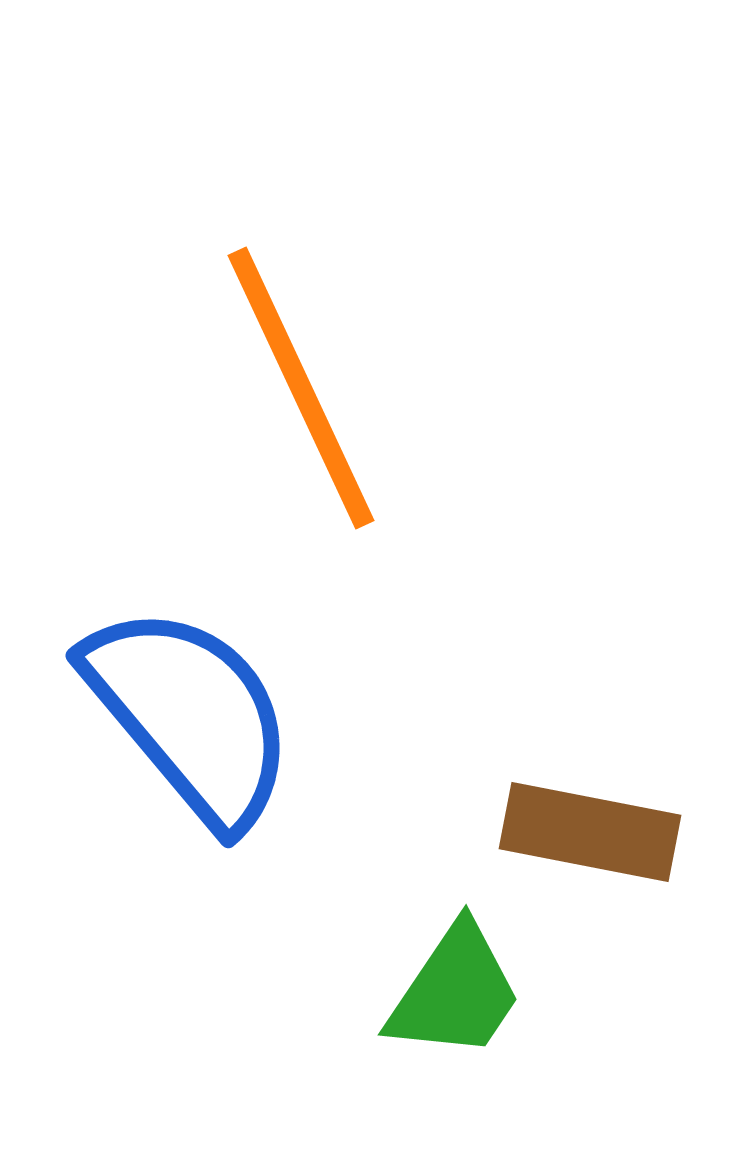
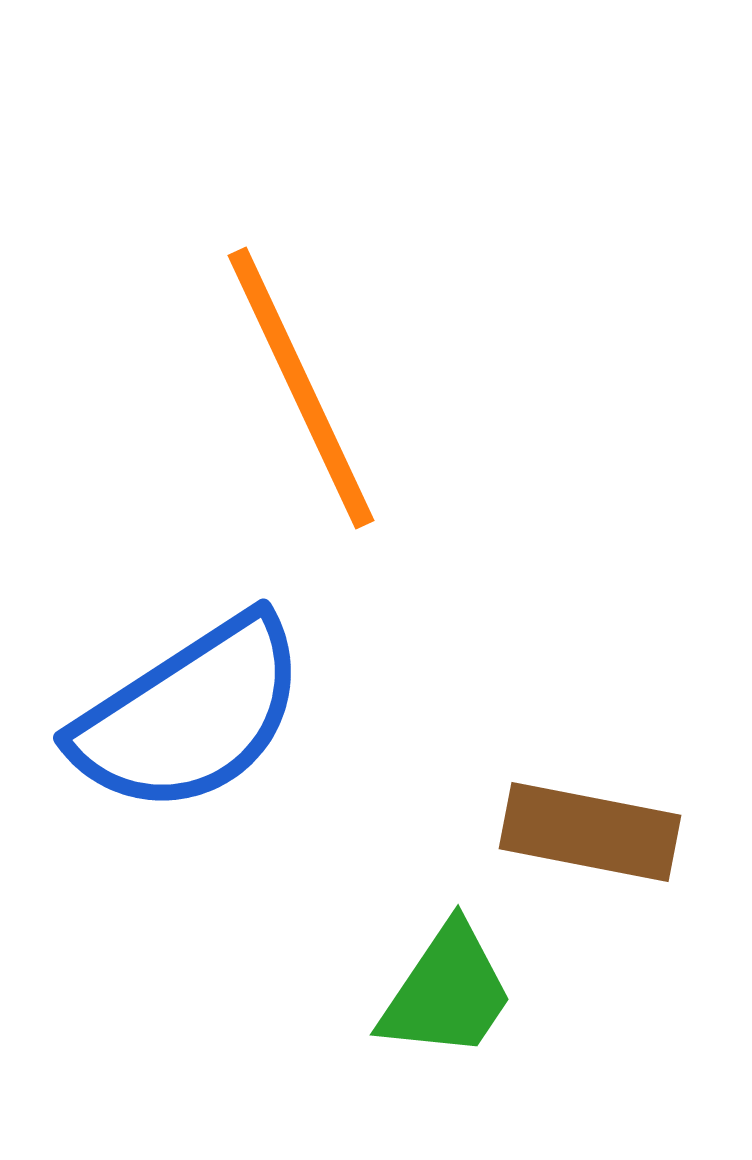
blue semicircle: rotated 97 degrees clockwise
green trapezoid: moved 8 px left
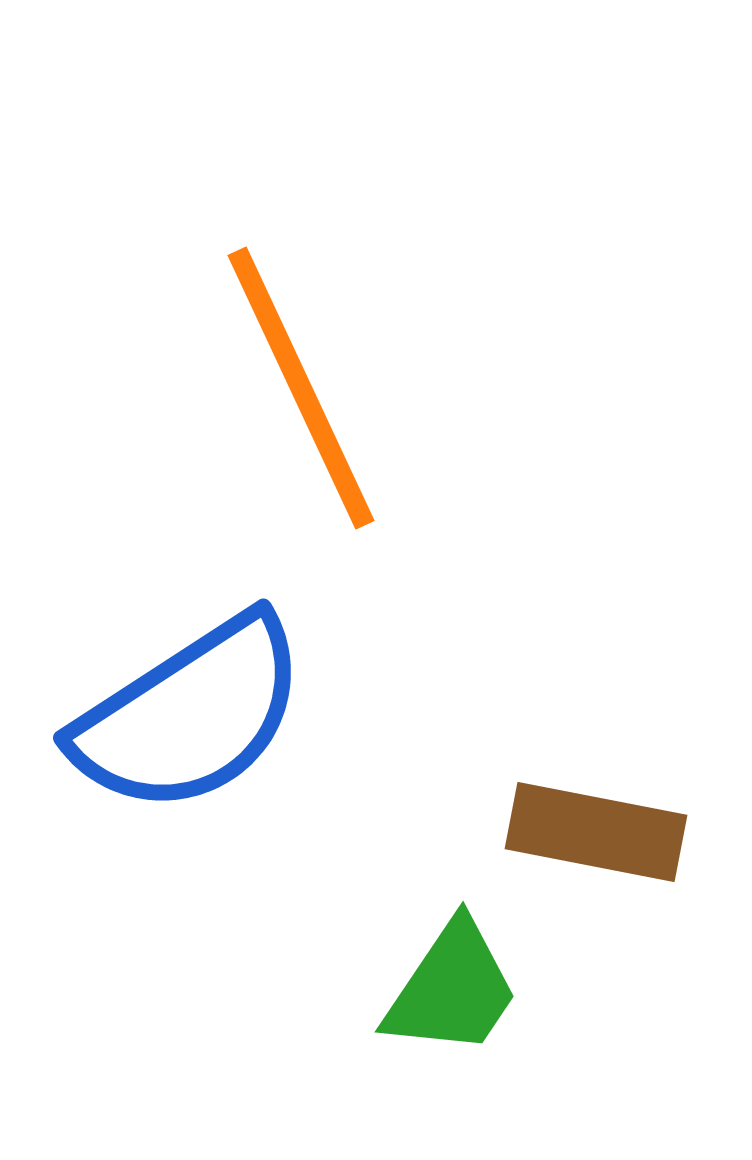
brown rectangle: moved 6 px right
green trapezoid: moved 5 px right, 3 px up
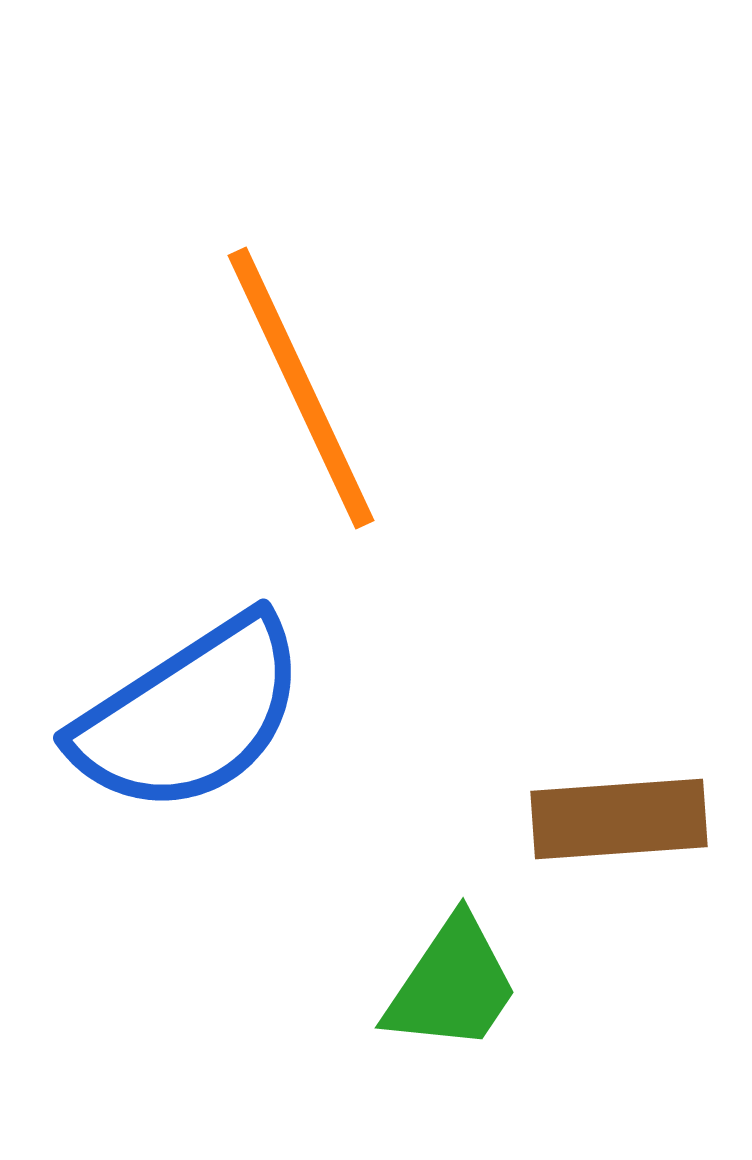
brown rectangle: moved 23 px right, 13 px up; rotated 15 degrees counterclockwise
green trapezoid: moved 4 px up
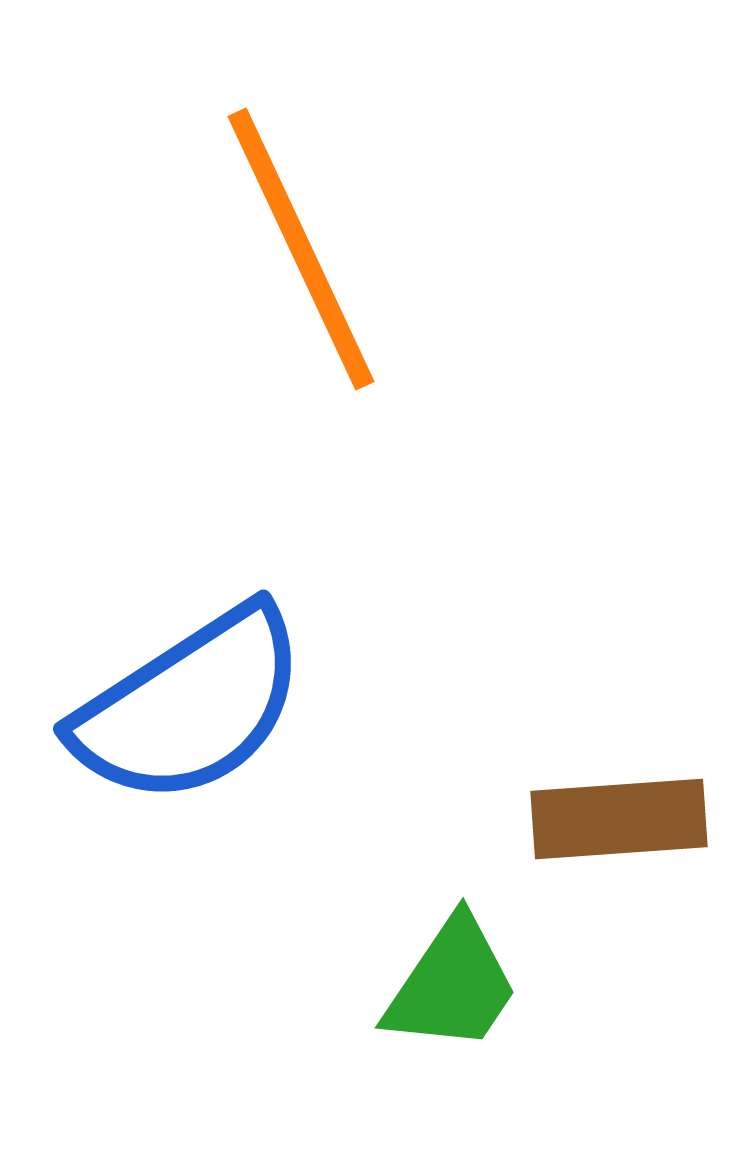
orange line: moved 139 px up
blue semicircle: moved 9 px up
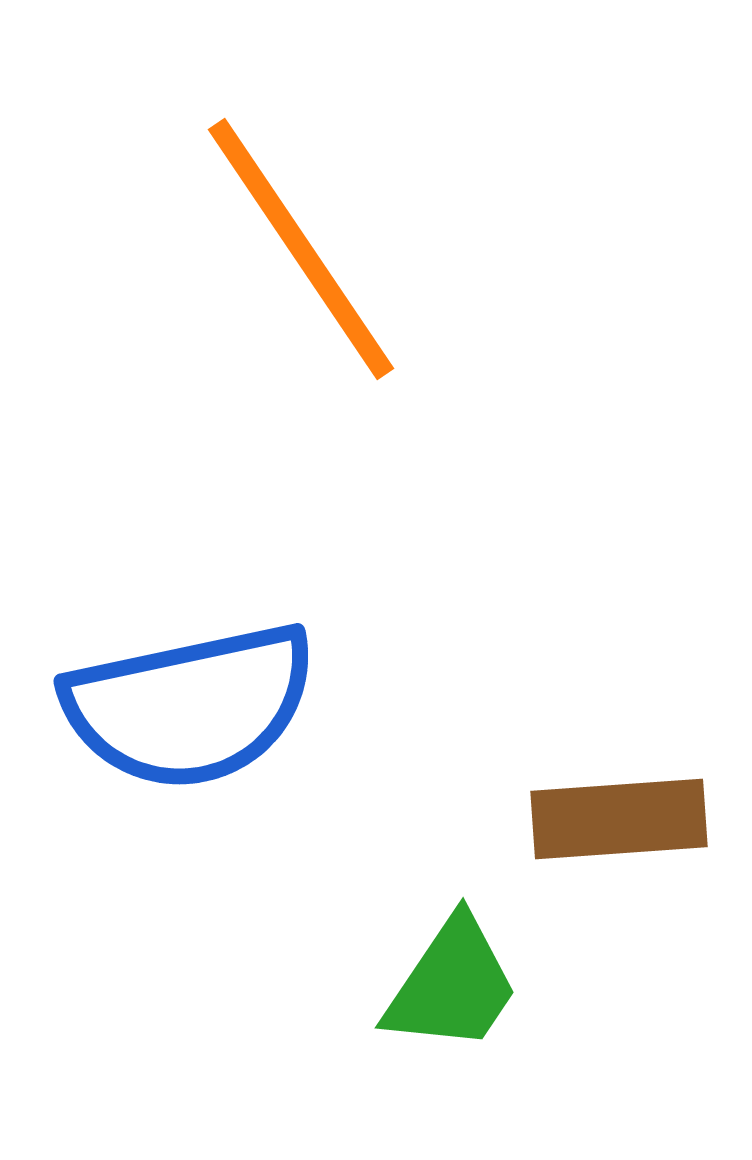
orange line: rotated 9 degrees counterclockwise
blue semicircle: rotated 21 degrees clockwise
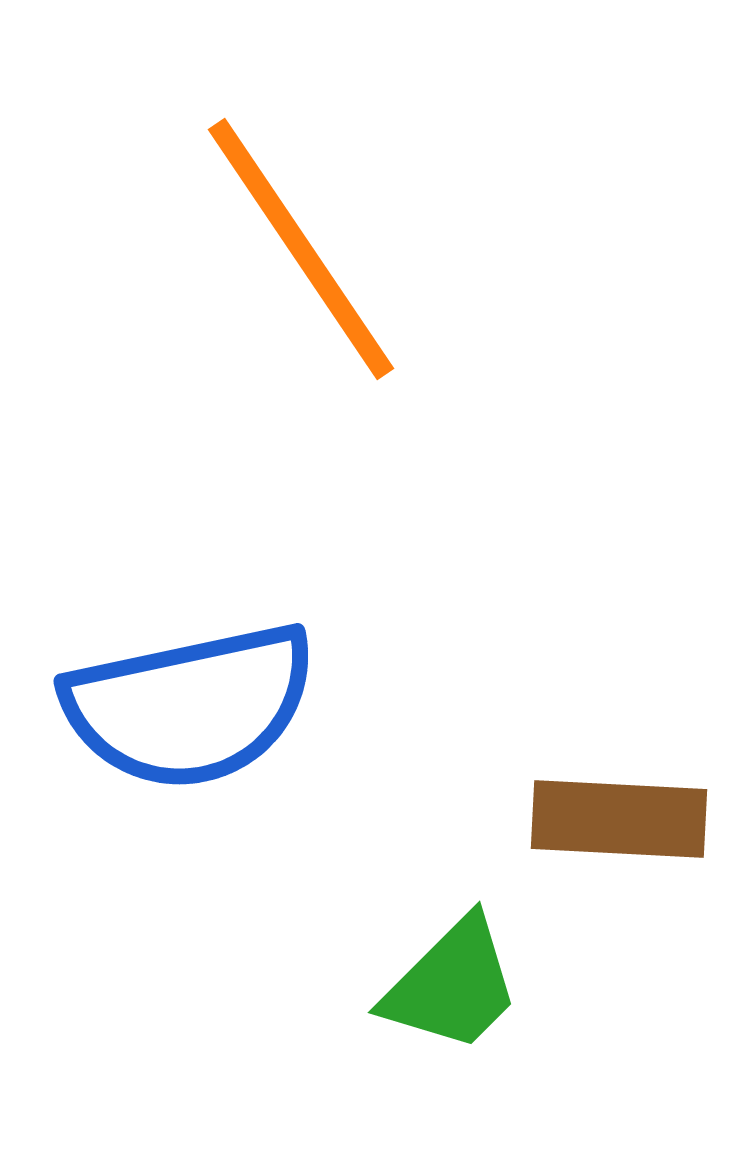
brown rectangle: rotated 7 degrees clockwise
green trapezoid: rotated 11 degrees clockwise
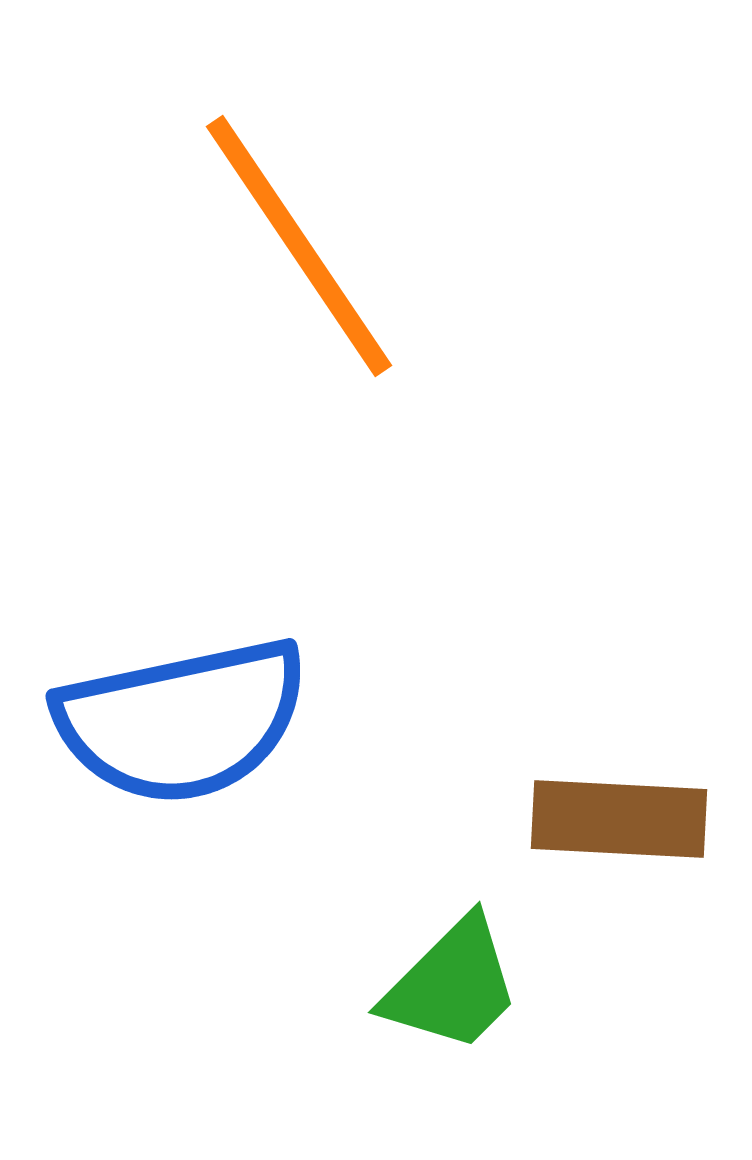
orange line: moved 2 px left, 3 px up
blue semicircle: moved 8 px left, 15 px down
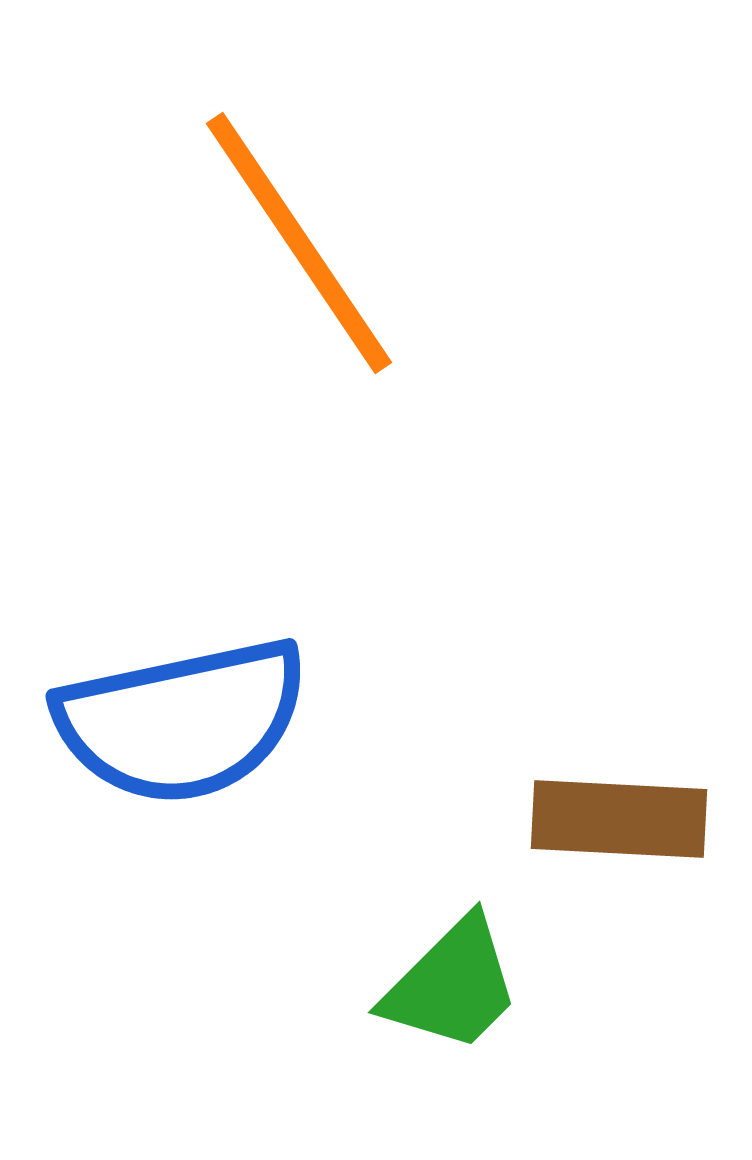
orange line: moved 3 px up
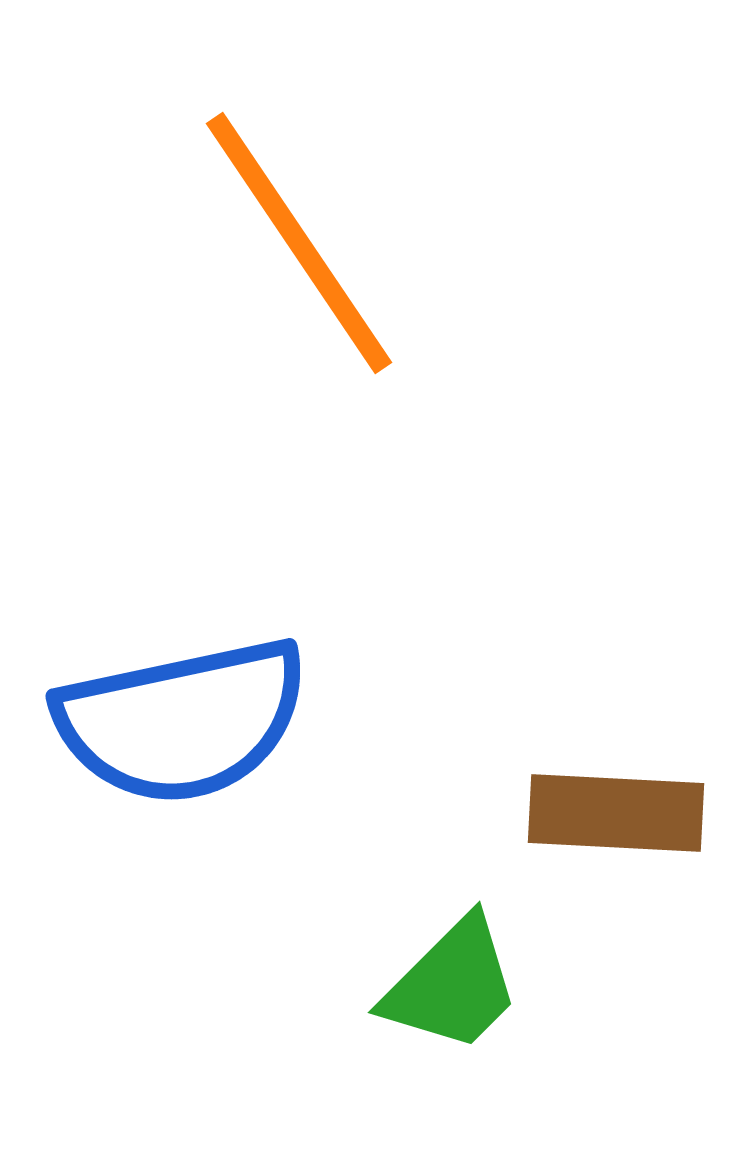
brown rectangle: moved 3 px left, 6 px up
